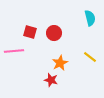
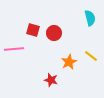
red square: moved 3 px right, 2 px up
pink line: moved 2 px up
yellow line: moved 1 px right, 1 px up
orange star: moved 9 px right, 1 px up
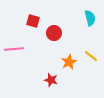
red square: moved 9 px up
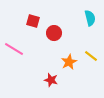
pink line: rotated 36 degrees clockwise
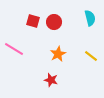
red circle: moved 11 px up
orange star: moved 11 px left, 8 px up
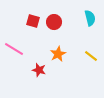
red star: moved 12 px left, 10 px up
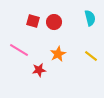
pink line: moved 5 px right, 1 px down
red star: rotated 24 degrees counterclockwise
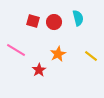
cyan semicircle: moved 12 px left
pink line: moved 3 px left
red star: rotated 24 degrees counterclockwise
